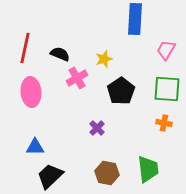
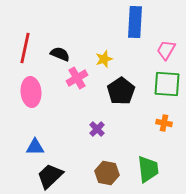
blue rectangle: moved 3 px down
green square: moved 5 px up
purple cross: moved 1 px down
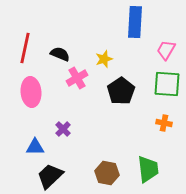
purple cross: moved 34 px left
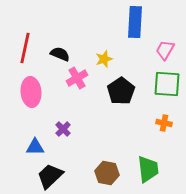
pink trapezoid: moved 1 px left
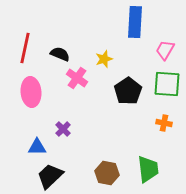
pink cross: rotated 25 degrees counterclockwise
black pentagon: moved 7 px right
blue triangle: moved 2 px right
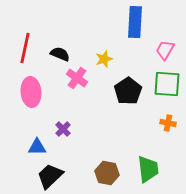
orange cross: moved 4 px right
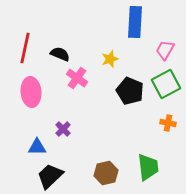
yellow star: moved 6 px right
green square: moved 1 px left; rotated 32 degrees counterclockwise
black pentagon: moved 2 px right; rotated 16 degrees counterclockwise
green trapezoid: moved 2 px up
brown hexagon: moved 1 px left; rotated 25 degrees counterclockwise
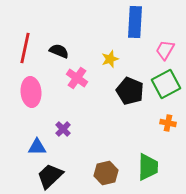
black semicircle: moved 1 px left, 3 px up
green trapezoid: rotated 8 degrees clockwise
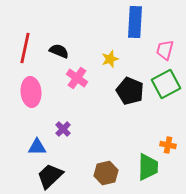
pink trapezoid: rotated 15 degrees counterclockwise
orange cross: moved 22 px down
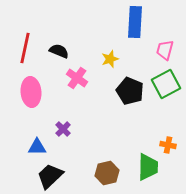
brown hexagon: moved 1 px right
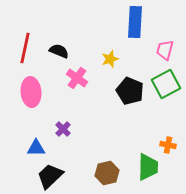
blue triangle: moved 1 px left, 1 px down
